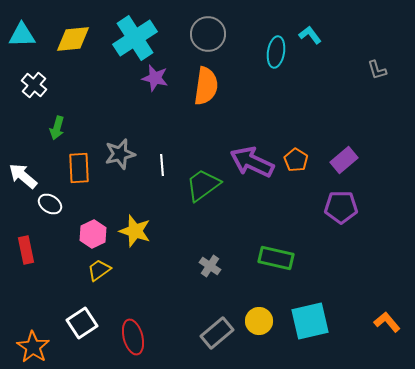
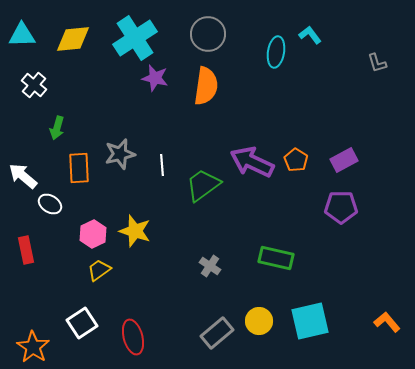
gray L-shape: moved 7 px up
purple rectangle: rotated 12 degrees clockwise
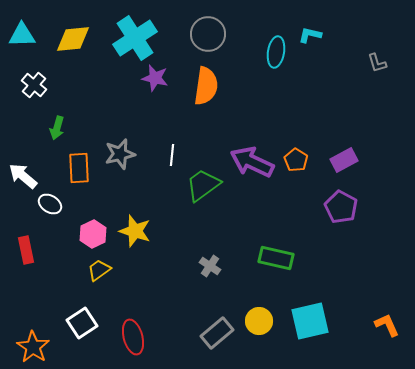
cyan L-shape: rotated 40 degrees counterclockwise
white line: moved 10 px right, 10 px up; rotated 10 degrees clockwise
purple pentagon: rotated 28 degrees clockwise
orange L-shape: moved 3 px down; rotated 16 degrees clockwise
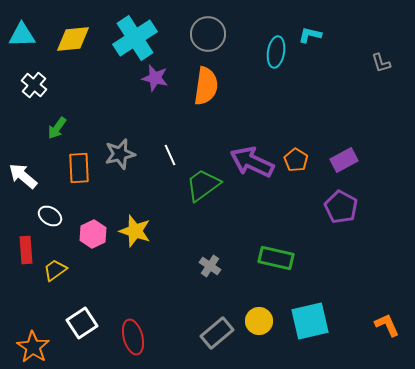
gray L-shape: moved 4 px right
green arrow: rotated 20 degrees clockwise
white line: moved 2 px left; rotated 30 degrees counterclockwise
white ellipse: moved 12 px down
red rectangle: rotated 8 degrees clockwise
yellow trapezoid: moved 44 px left
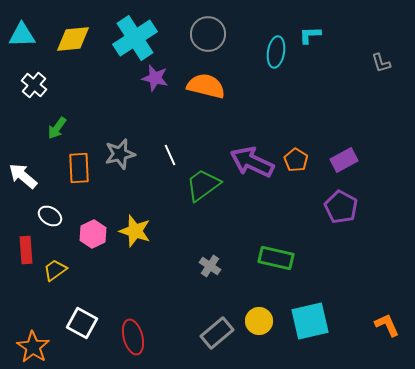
cyan L-shape: rotated 15 degrees counterclockwise
orange semicircle: rotated 84 degrees counterclockwise
white square: rotated 28 degrees counterclockwise
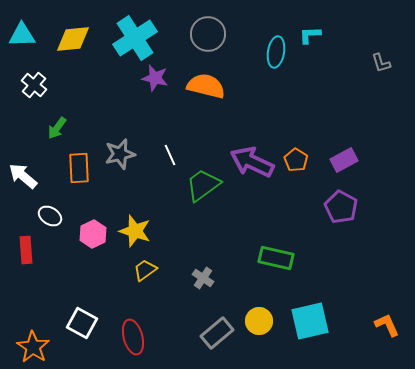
gray cross: moved 7 px left, 12 px down
yellow trapezoid: moved 90 px right
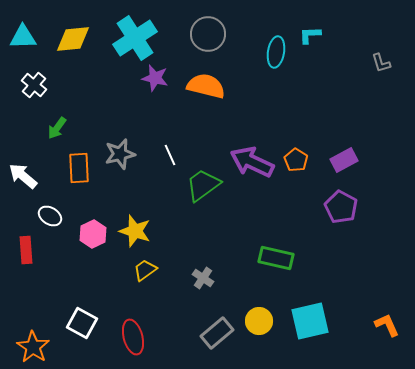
cyan triangle: moved 1 px right, 2 px down
